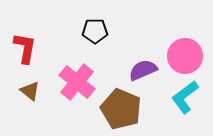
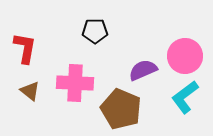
pink cross: moved 2 px left, 1 px down; rotated 36 degrees counterclockwise
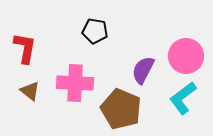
black pentagon: rotated 10 degrees clockwise
pink circle: moved 1 px right
purple semicircle: rotated 40 degrees counterclockwise
cyan L-shape: moved 2 px left, 1 px down
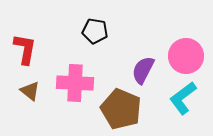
red L-shape: moved 1 px down
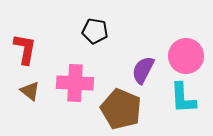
cyan L-shape: rotated 56 degrees counterclockwise
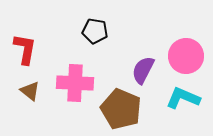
cyan L-shape: rotated 116 degrees clockwise
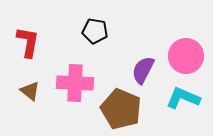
red L-shape: moved 3 px right, 7 px up
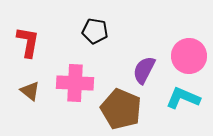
pink circle: moved 3 px right
purple semicircle: moved 1 px right
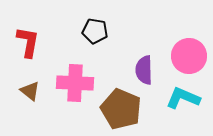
purple semicircle: rotated 28 degrees counterclockwise
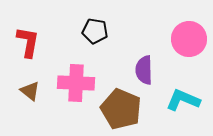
pink circle: moved 17 px up
pink cross: moved 1 px right
cyan L-shape: moved 2 px down
